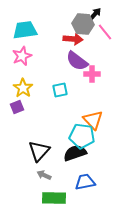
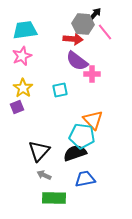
blue trapezoid: moved 3 px up
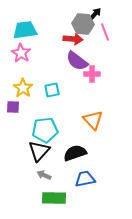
pink line: rotated 18 degrees clockwise
pink star: moved 1 px left, 3 px up; rotated 18 degrees counterclockwise
cyan square: moved 8 px left
purple square: moved 4 px left; rotated 24 degrees clockwise
cyan pentagon: moved 37 px left, 6 px up; rotated 15 degrees counterclockwise
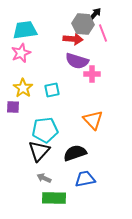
pink line: moved 2 px left, 1 px down
pink star: rotated 18 degrees clockwise
purple semicircle: rotated 20 degrees counterclockwise
gray arrow: moved 3 px down
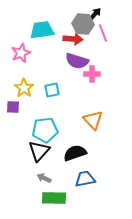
cyan trapezoid: moved 17 px right
yellow star: moved 1 px right
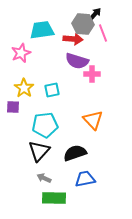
cyan pentagon: moved 5 px up
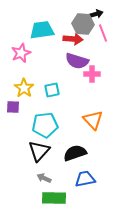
black arrow: moved 1 px right; rotated 32 degrees clockwise
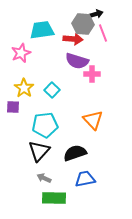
cyan square: rotated 35 degrees counterclockwise
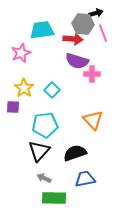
black arrow: moved 1 px up
